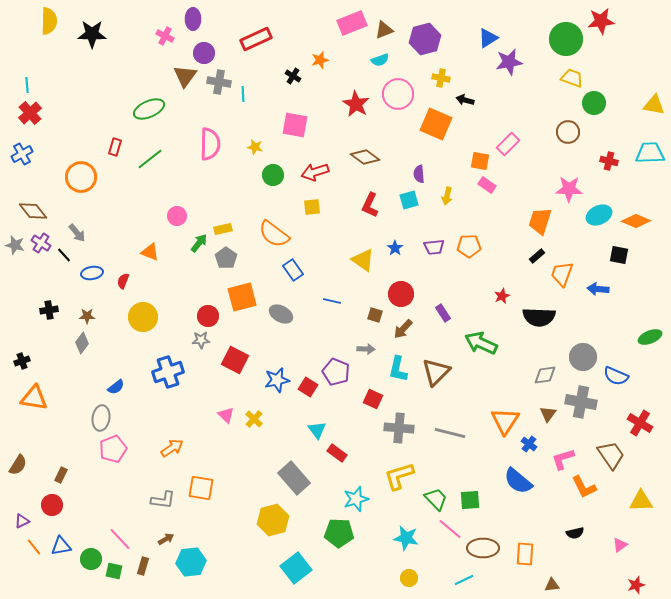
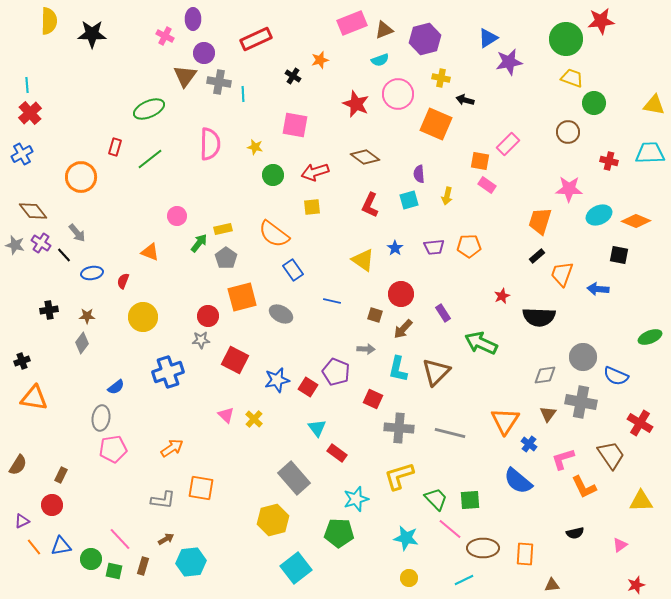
red star at (356, 104): rotated 8 degrees counterclockwise
cyan triangle at (317, 430): moved 2 px up
pink pentagon at (113, 449): rotated 12 degrees clockwise
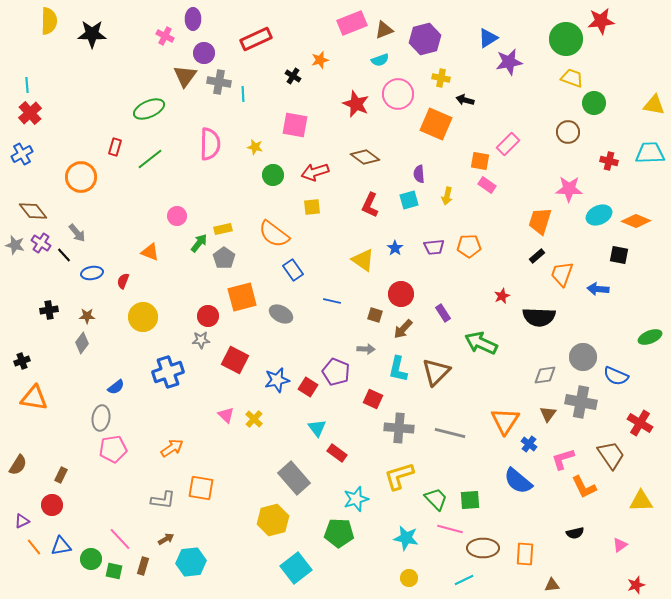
gray pentagon at (226, 258): moved 2 px left
pink line at (450, 529): rotated 25 degrees counterclockwise
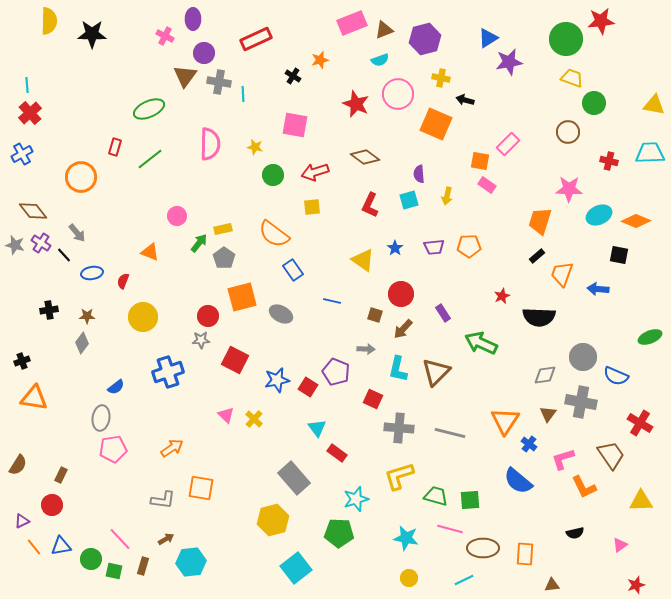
green trapezoid at (436, 499): moved 3 px up; rotated 30 degrees counterclockwise
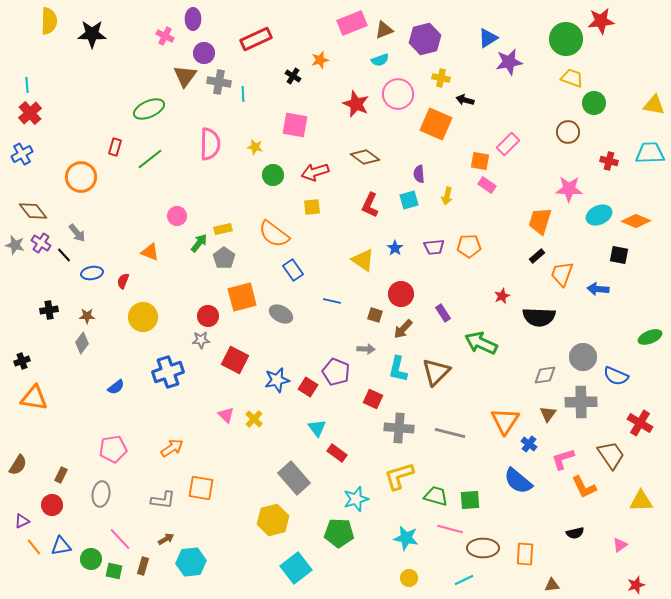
gray cross at (581, 402): rotated 12 degrees counterclockwise
gray ellipse at (101, 418): moved 76 px down
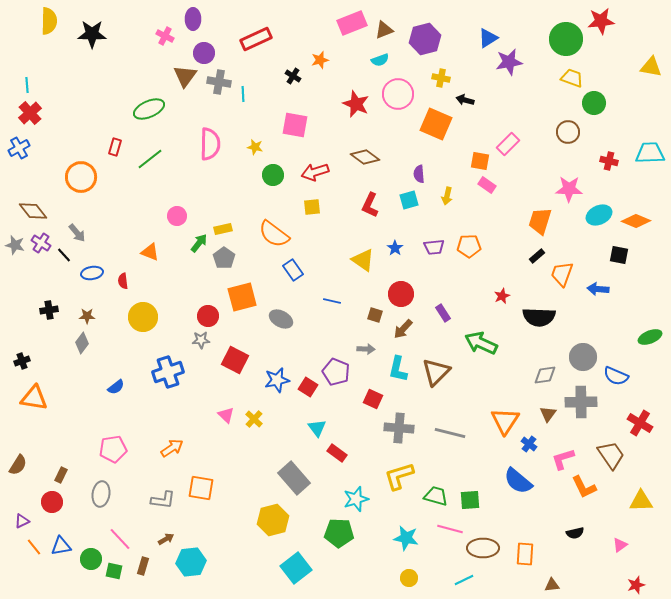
yellow triangle at (654, 105): moved 3 px left, 38 px up
blue cross at (22, 154): moved 3 px left, 6 px up
red semicircle at (123, 281): rotated 28 degrees counterclockwise
gray ellipse at (281, 314): moved 5 px down
red circle at (52, 505): moved 3 px up
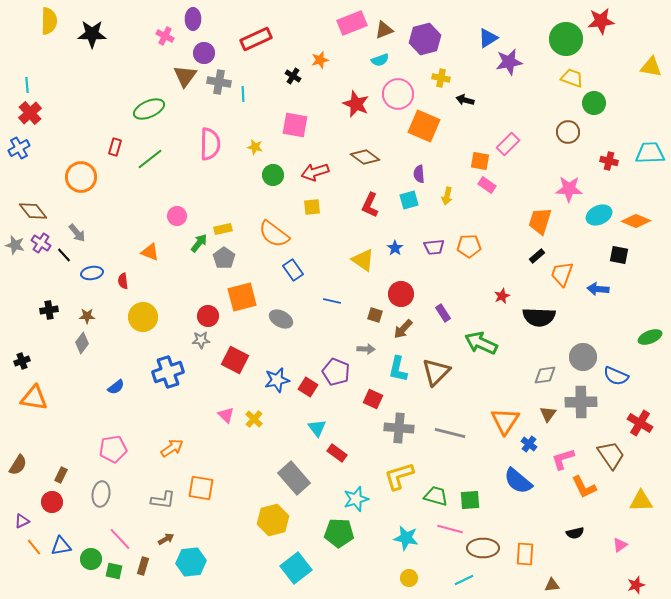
orange square at (436, 124): moved 12 px left, 2 px down
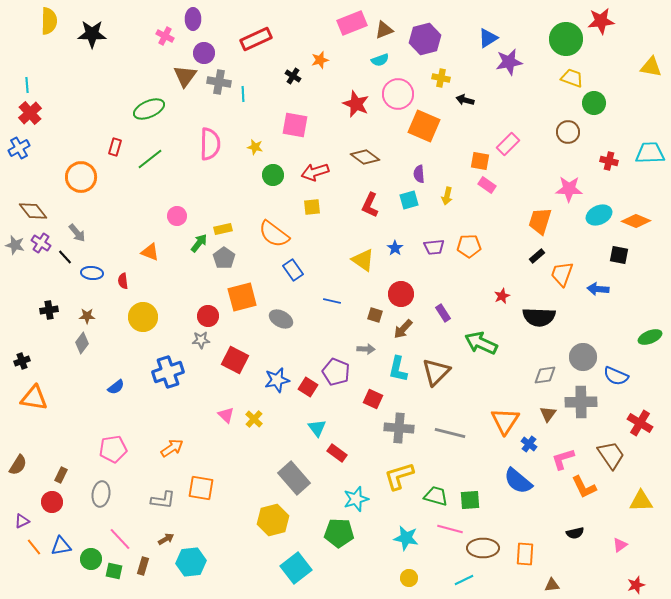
black line at (64, 255): moved 1 px right, 2 px down
blue ellipse at (92, 273): rotated 15 degrees clockwise
